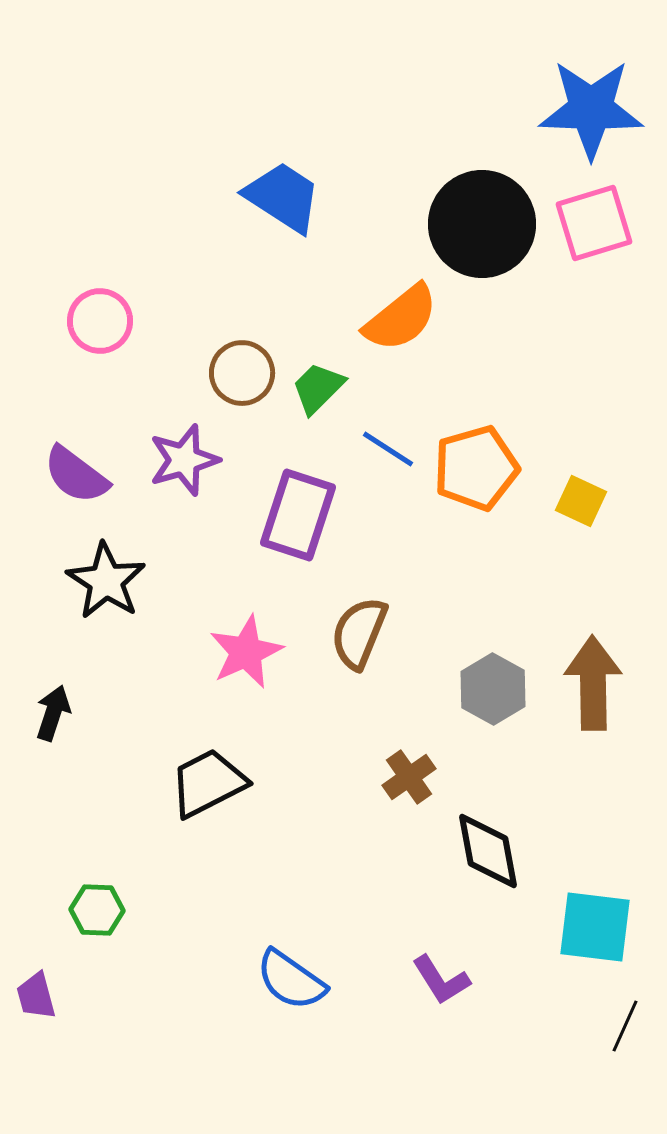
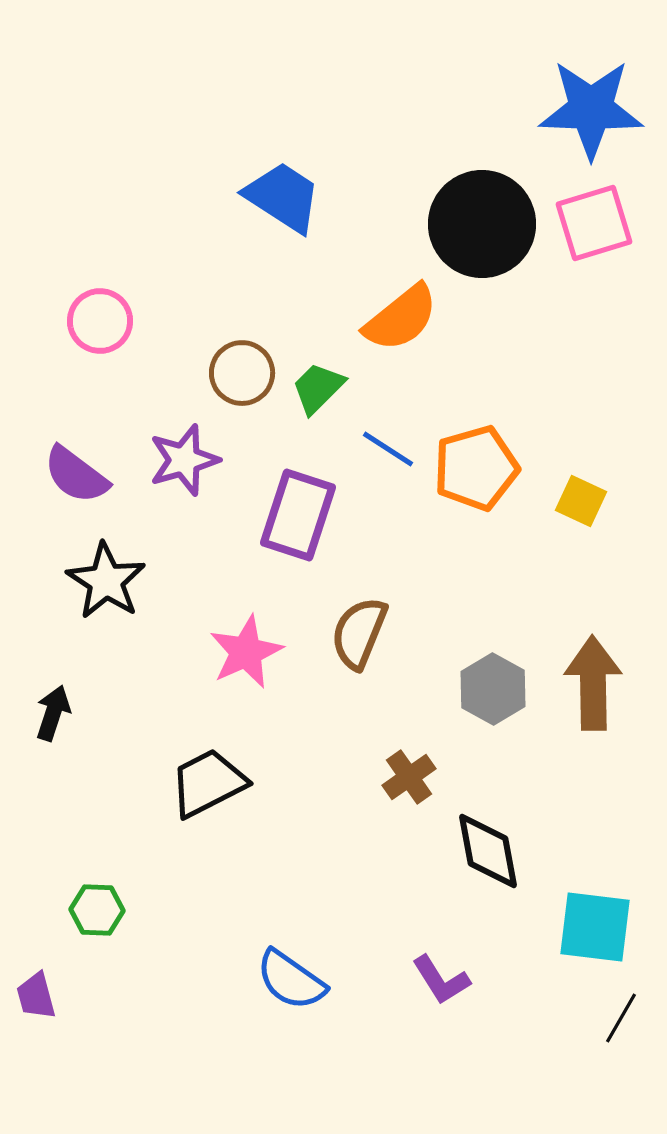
black line: moved 4 px left, 8 px up; rotated 6 degrees clockwise
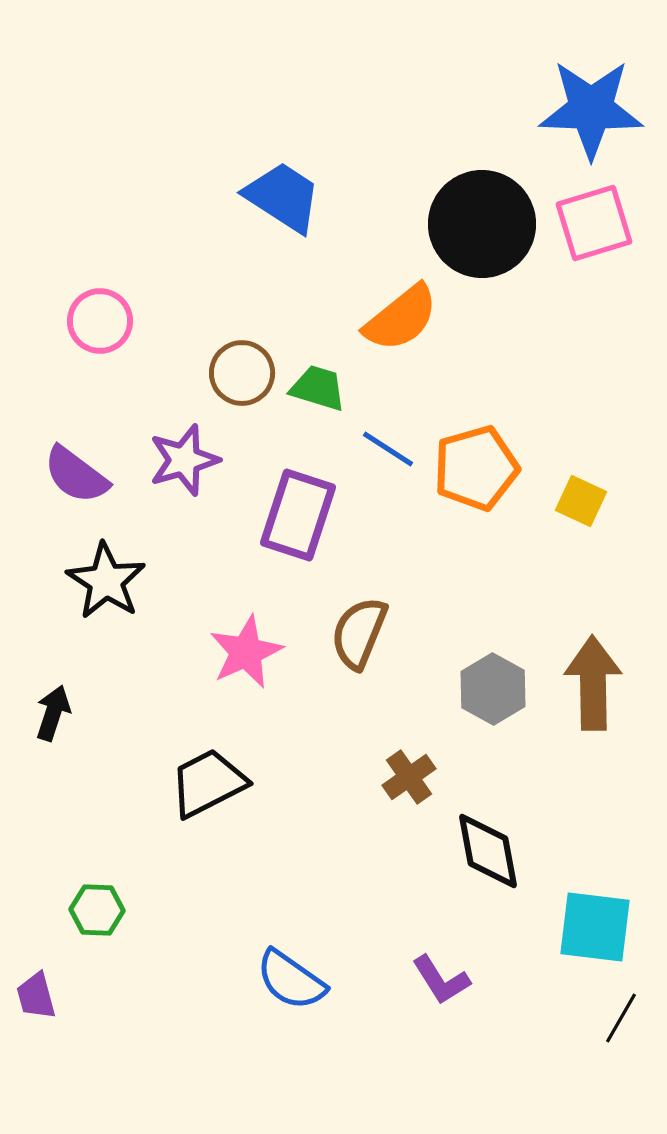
green trapezoid: rotated 62 degrees clockwise
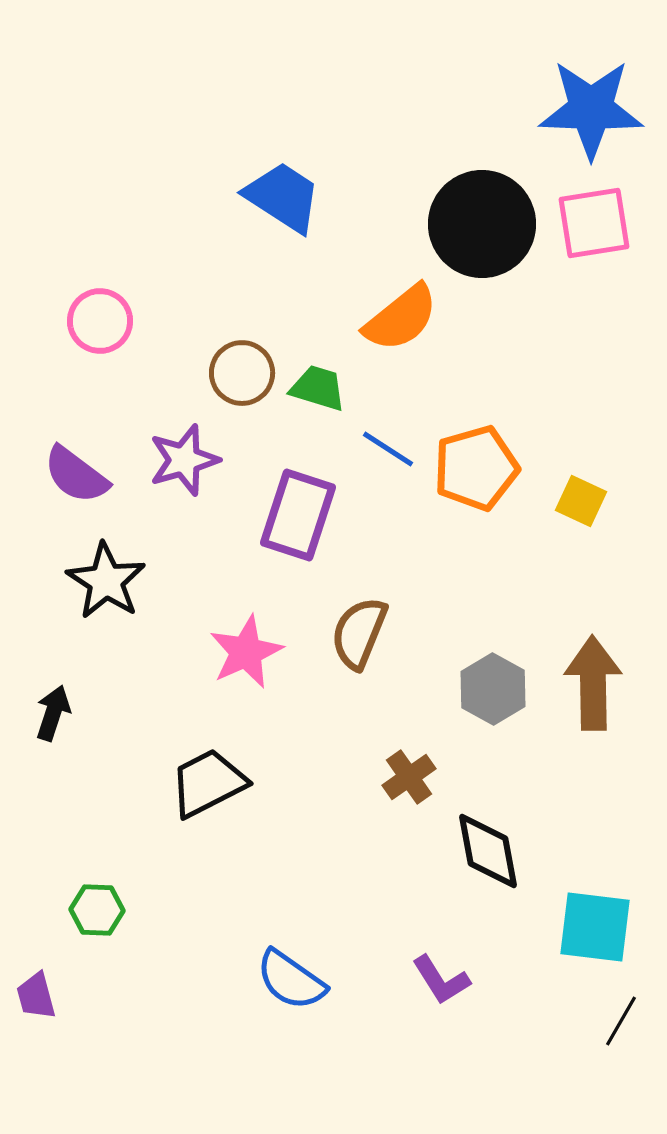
pink square: rotated 8 degrees clockwise
black line: moved 3 px down
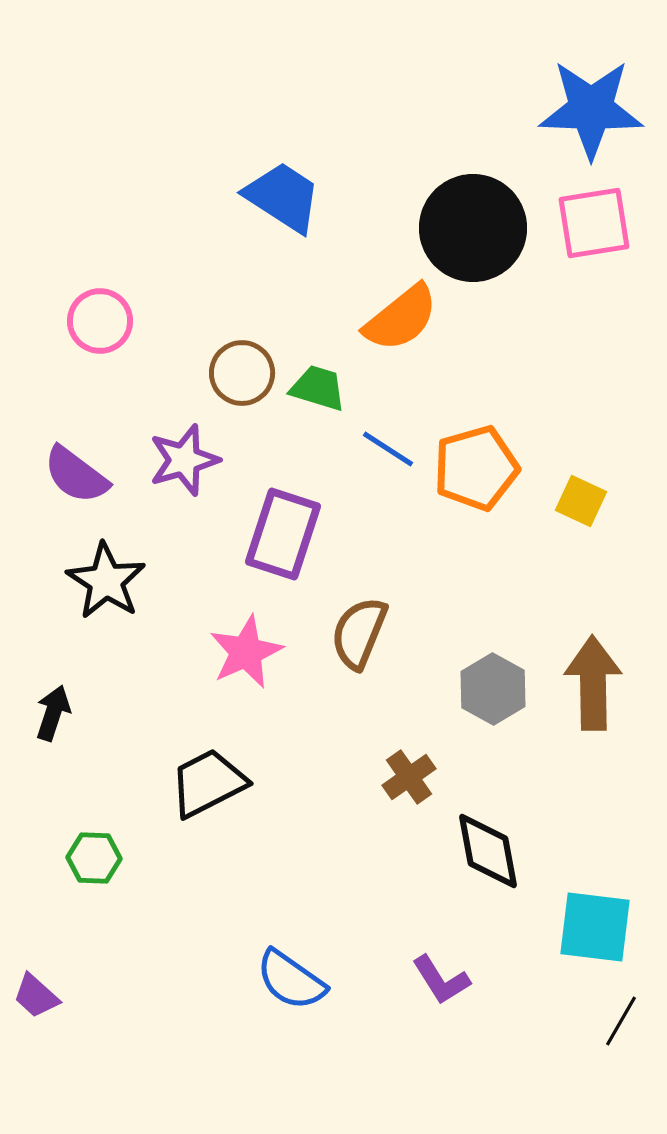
black circle: moved 9 px left, 4 px down
purple rectangle: moved 15 px left, 19 px down
green hexagon: moved 3 px left, 52 px up
purple trapezoid: rotated 33 degrees counterclockwise
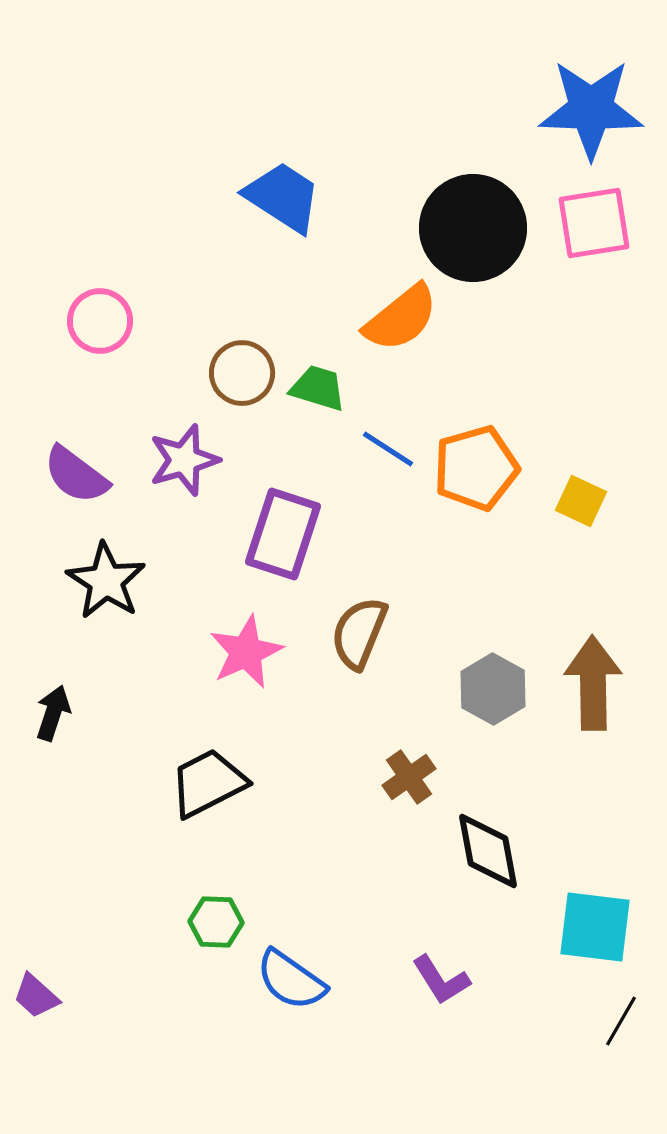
green hexagon: moved 122 px right, 64 px down
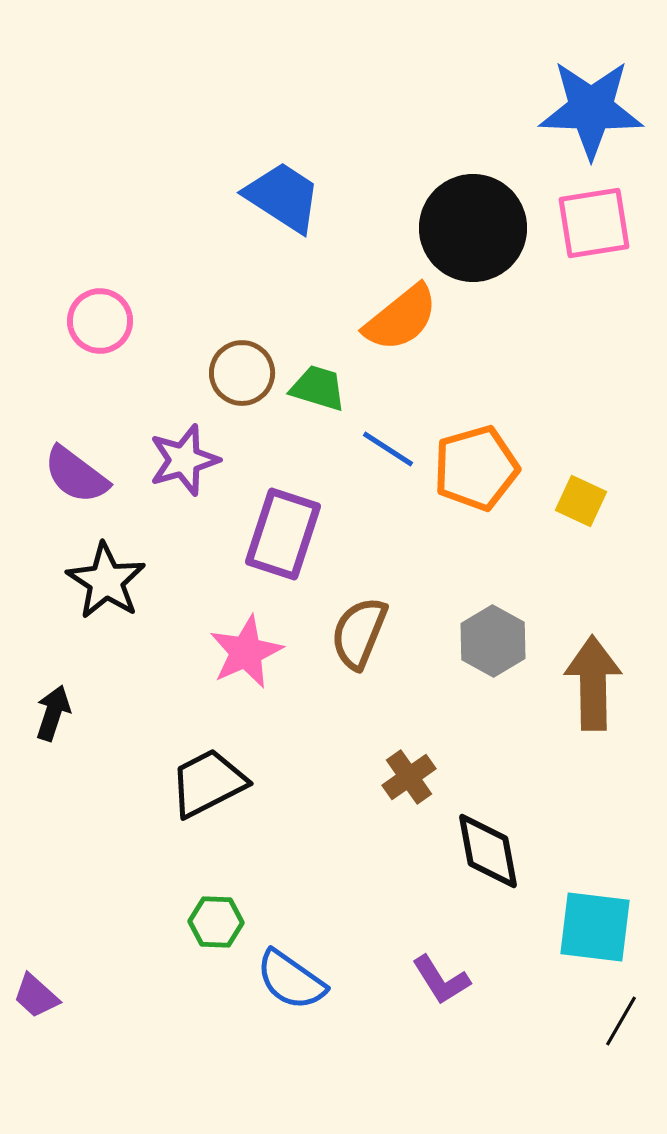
gray hexagon: moved 48 px up
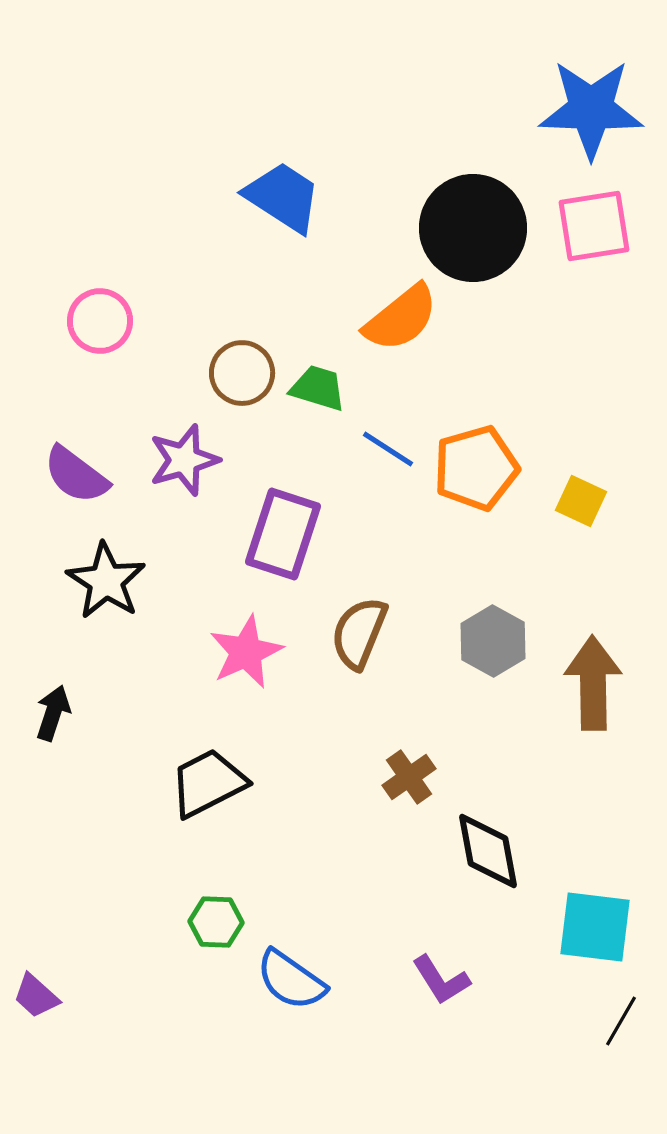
pink square: moved 3 px down
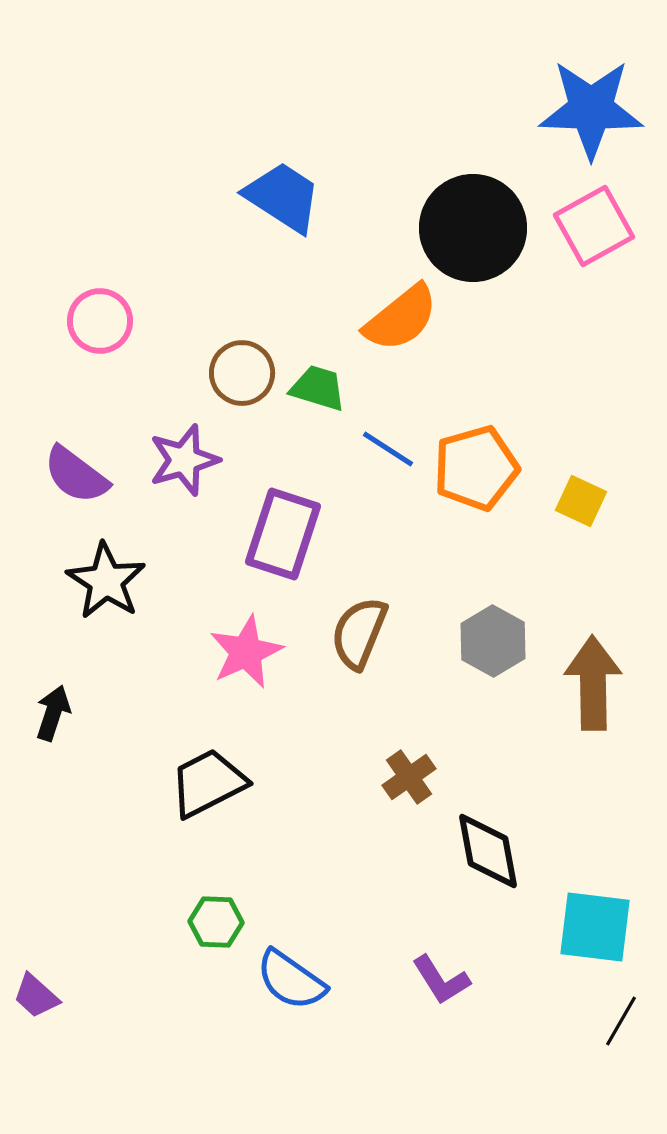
pink square: rotated 20 degrees counterclockwise
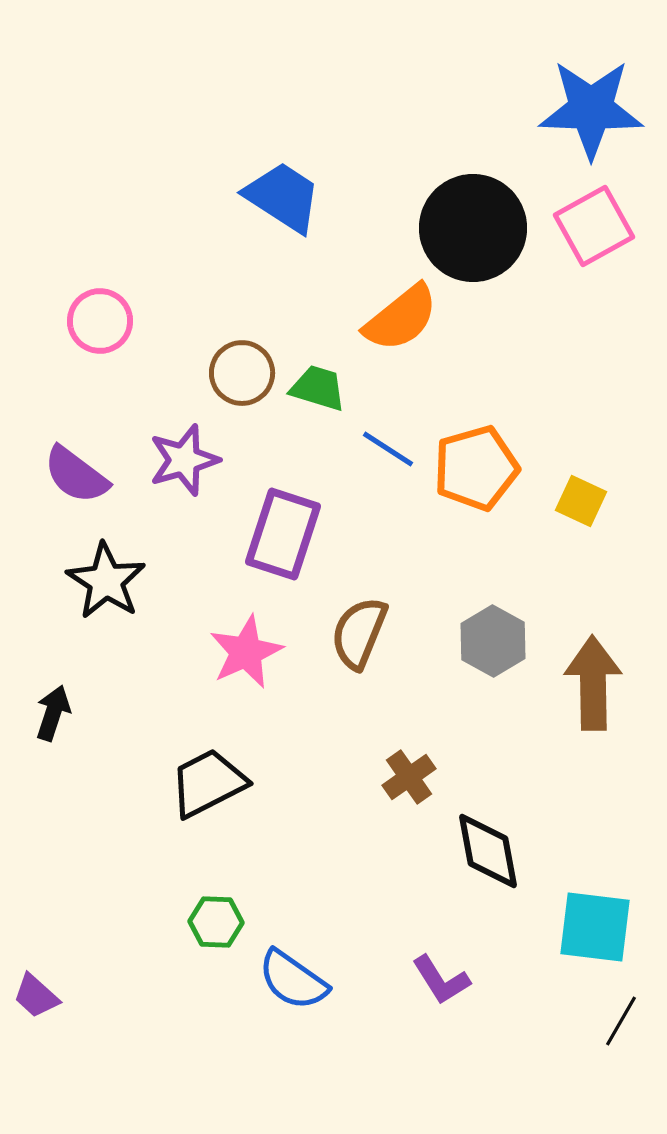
blue semicircle: moved 2 px right
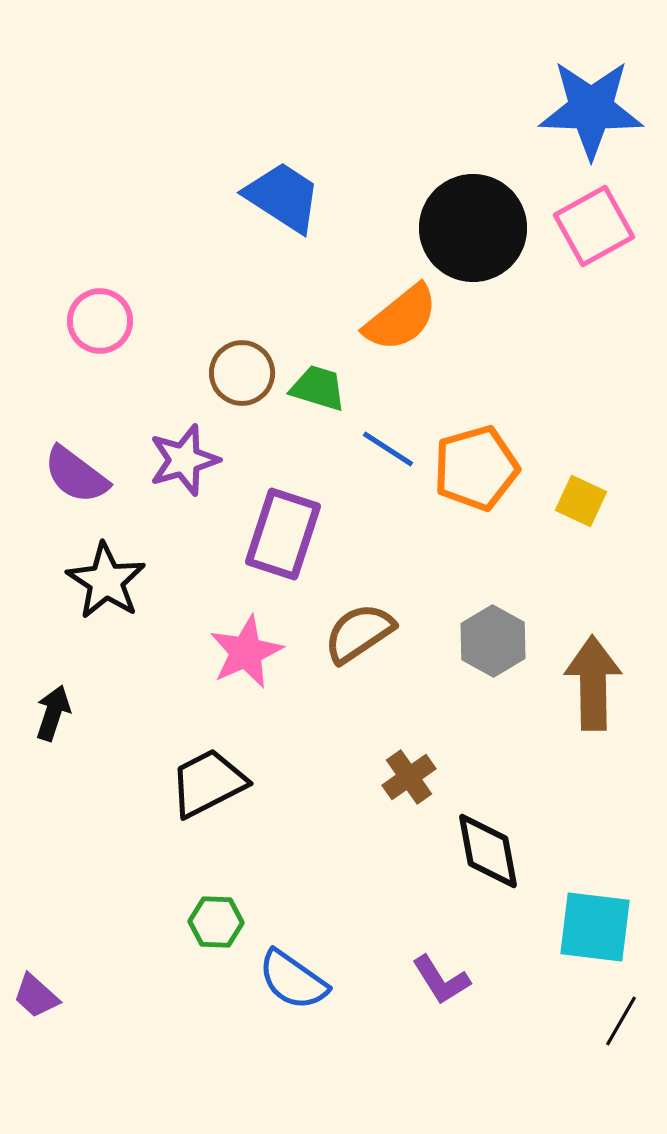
brown semicircle: rotated 34 degrees clockwise
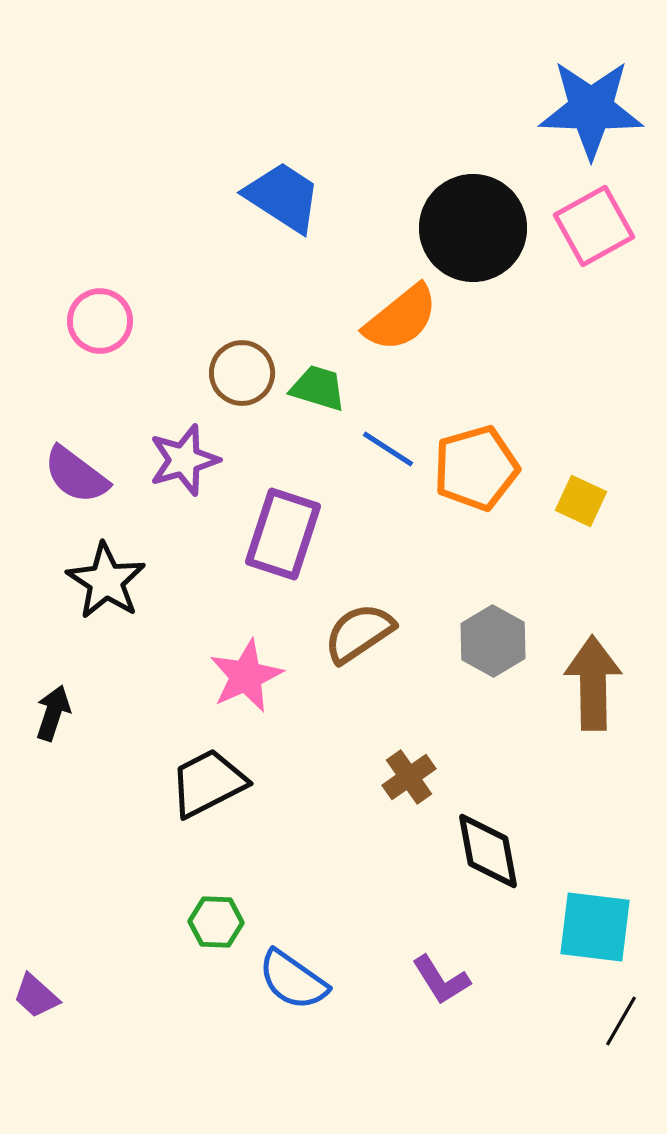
pink star: moved 24 px down
